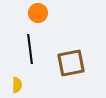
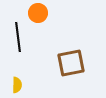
black line: moved 12 px left, 12 px up
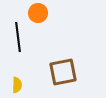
brown square: moved 8 px left, 9 px down
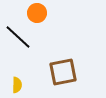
orange circle: moved 1 px left
black line: rotated 40 degrees counterclockwise
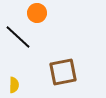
yellow semicircle: moved 3 px left
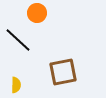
black line: moved 3 px down
yellow semicircle: moved 2 px right
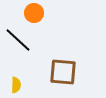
orange circle: moved 3 px left
brown square: rotated 16 degrees clockwise
